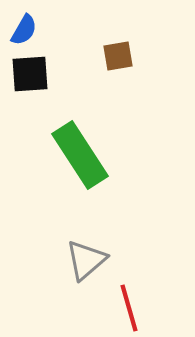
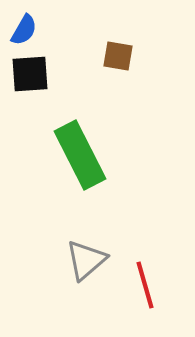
brown square: rotated 20 degrees clockwise
green rectangle: rotated 6 degrees clockwise
red line: moved 16 px right, 23 px up
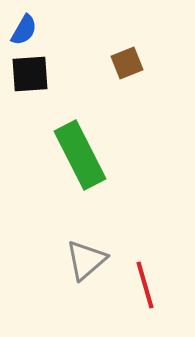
brown square: moved 9 px right, 7 px down; rotated 32 degrees counterclockwise
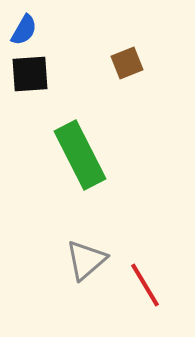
red line: rotated 15 degrees counterclockwise
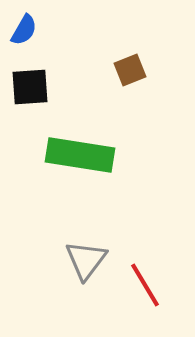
brown square: moved 3 px right, 7 px down
black square: moved 13 px down
green rectangle: rotated 54 degrees counterclockwise
gray triangle: rotated 12 degrees counterclockwise
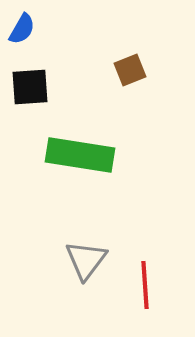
blue semicircle: moved 2 px left, 1 px up
red line: rotated 27 degrees clockwise
